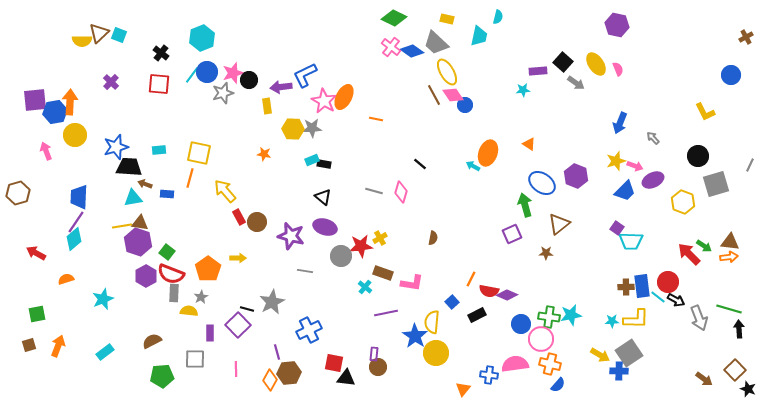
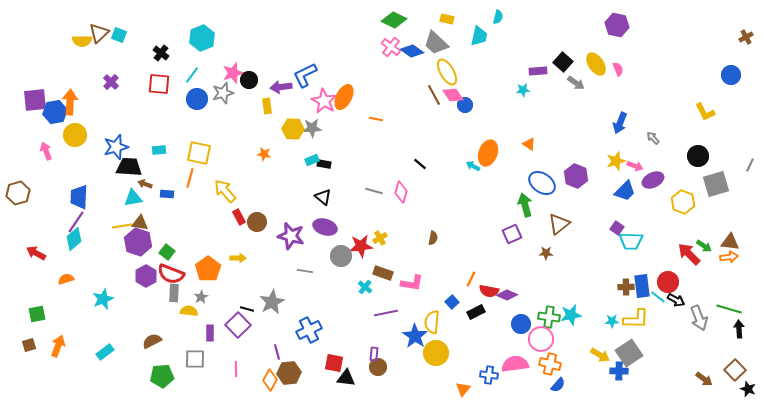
green diamond at (394, 18): moved 2 px down
blue circle at (207, 72): moved 10 px left, 27 px down
black rectangle at (477, 315): moved 1 px left, 3 px up
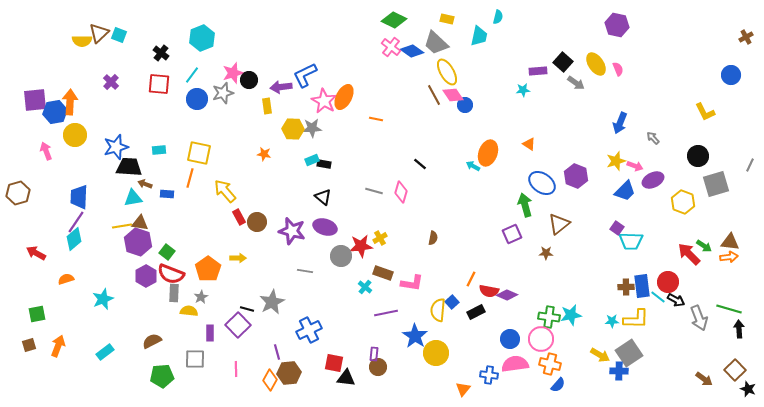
purple star at (291, 236): moved 1 px right, 5 px up
yellow semicircle at (432, 322): moved 6 px right, 12 px up
blue circle at (521, 324): moved 11 px left, 15 px down
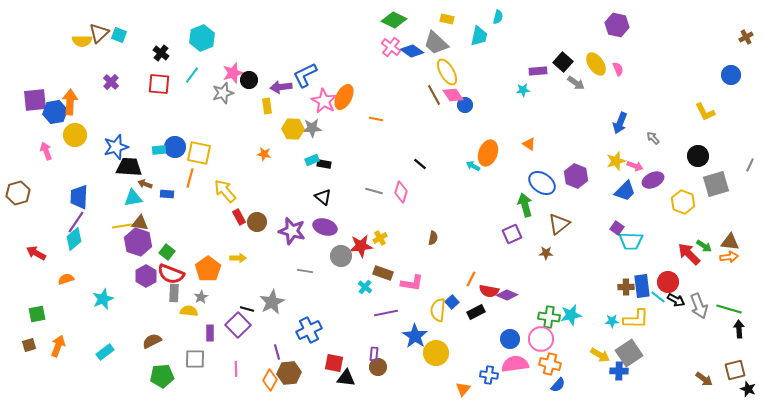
blue circle at (197, 99): moved 22 px left, 48 px down
gray arrow at (699, 318): moved 12 px up
brown square at (735, 370): rotated 30 degrees clockwise
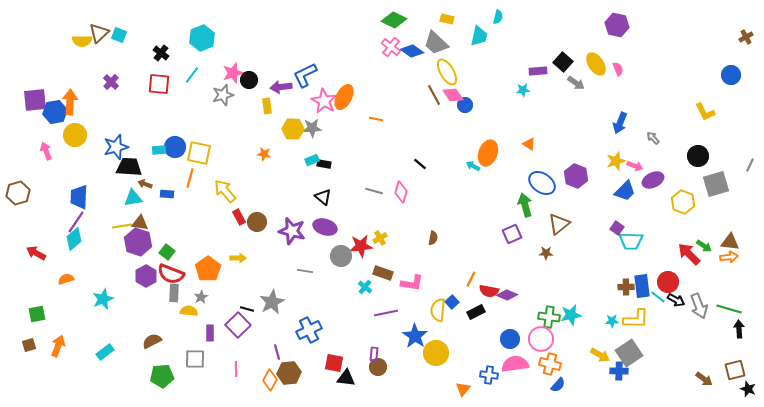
gray star at (223, 93): moved 2 px down
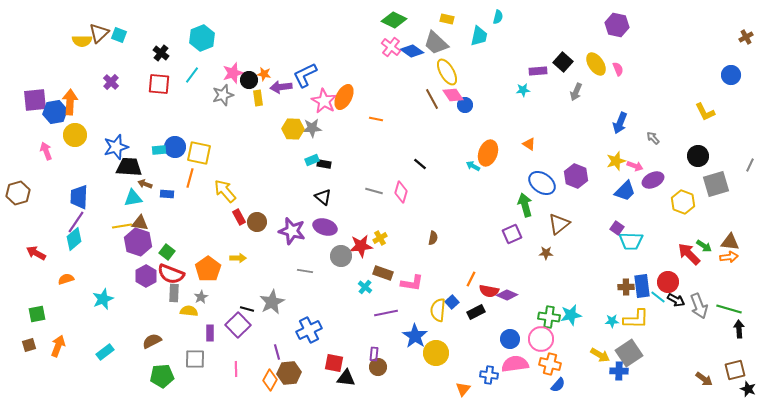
gray arrow at (576, 83): moved 9 px down; rotated 78 degrees clockwise
brown line at (434, 95): moved 2 px left, 4 px down
yellow rectangle at (267, 106): moved 9 px left, 8 px up
orange star at (264, 154): moved 80 px up
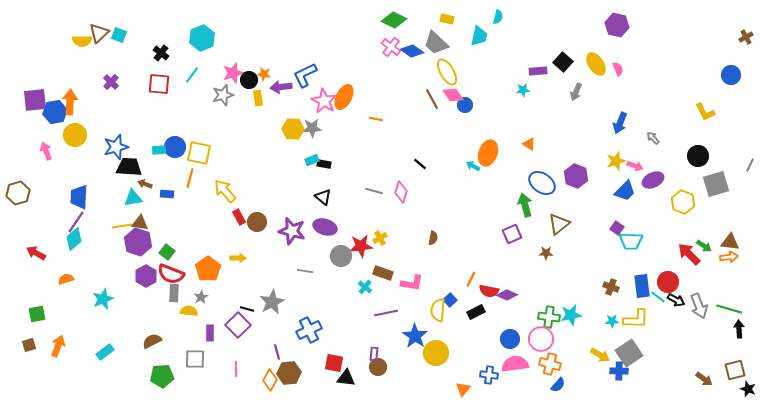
brown cross at (626, 287): moved 15 px left; rotated 21 degrees clockwise
blue square at (452, 302): moved 2 px left, 2 px up
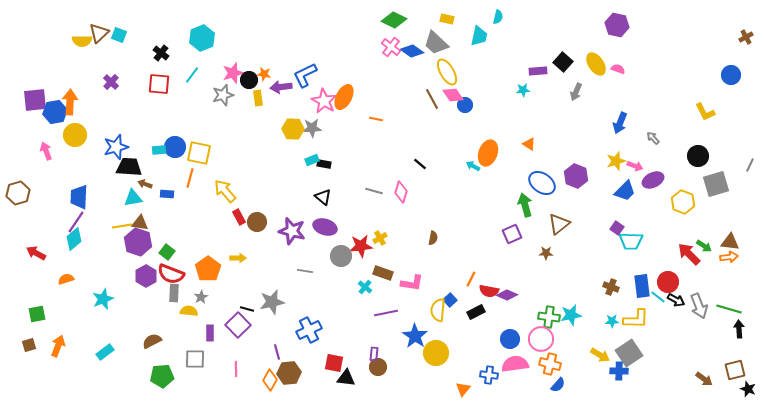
pink semicircle at (618, 69): rotated 48 degrees counterclockwise
gray star at (272, 302): rotated 15 degrees clockwise
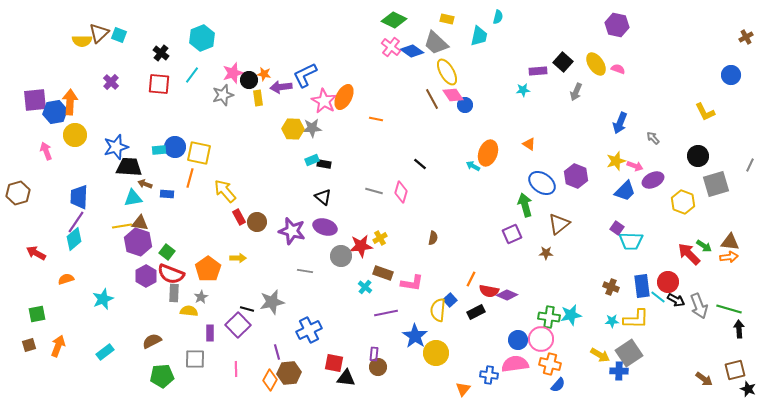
blue circle at (510, 339): moved 8 px right, 1 px down
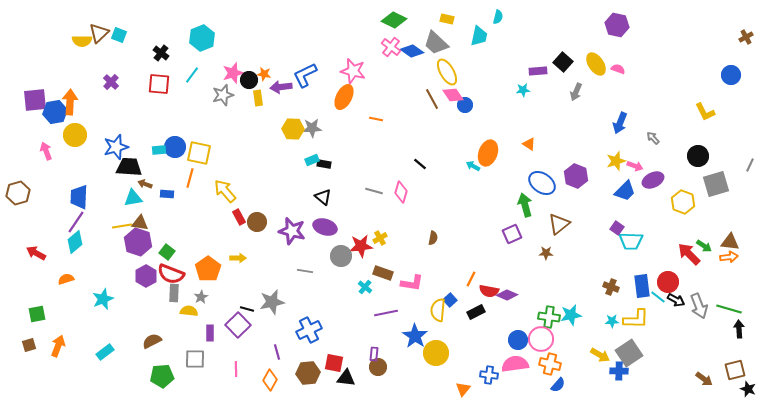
pink star at (324, 101): moved 29 px right, 30 px up; rotated 15 degrees counterclockwise
cyan diamond at (74, 239): moved 1 px right, 3 px down
brown hexagon at (289, 373): moved 19 px right
